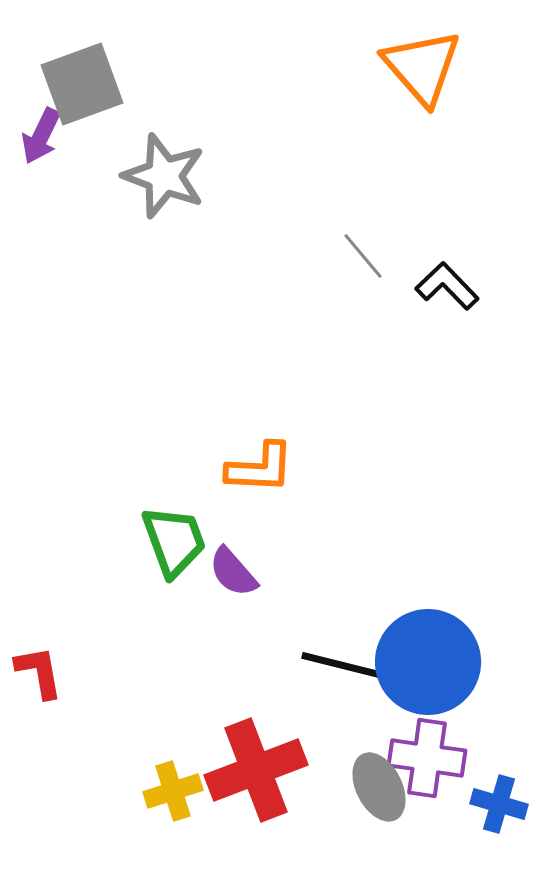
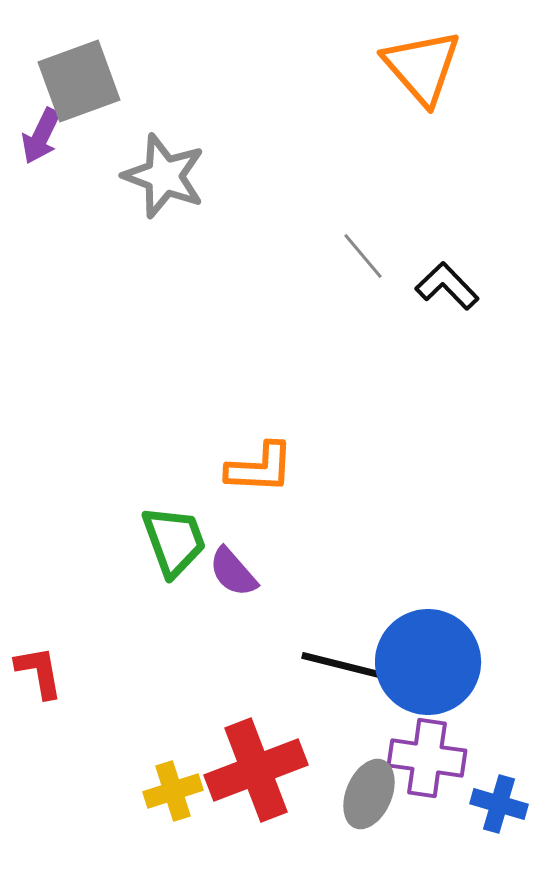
gray square: moved 3 px left, 3 px up
gray ellipse: moved 10 px left, 7 px down; rotated 50 degrees clockwise
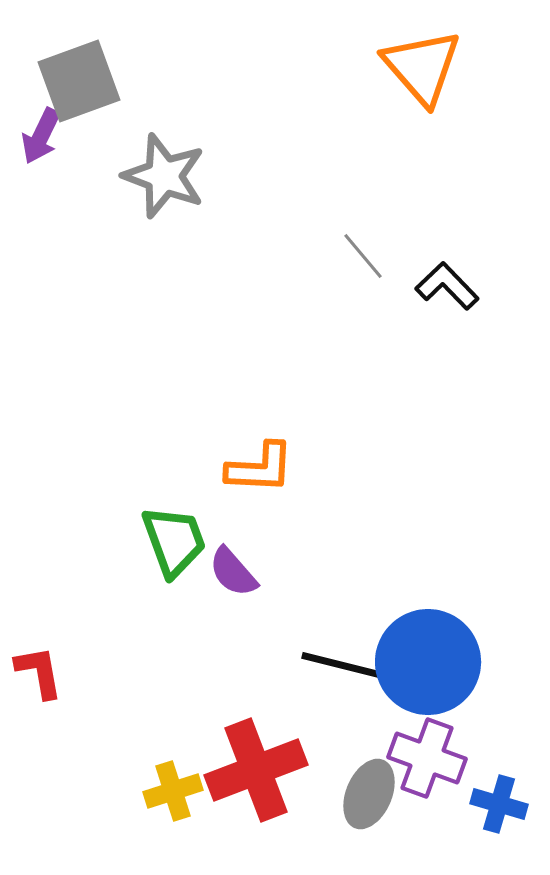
purple cross: rotated 12 degrees clockwise
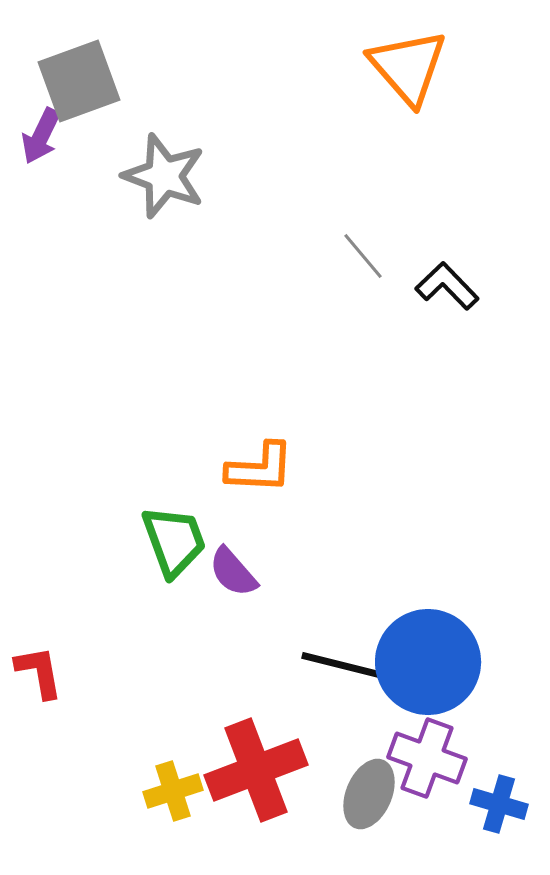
orange triangle: moved 14 px left
